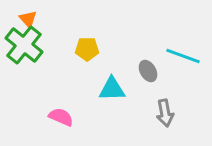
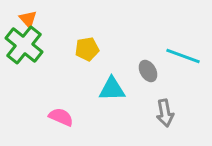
yellow pentagon: rotated 10 degrees counterclockwise
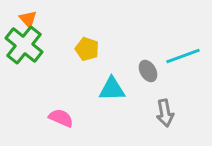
yellow pentagon: rotated 30 degrees clockwise
cyan line: rotated 40 degrees counterclockwise
pink semicircle: moved 1 px down
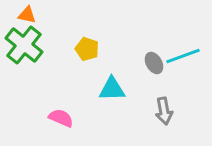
orange triangle: moved 1 px left, 4 px up; rotated 36 degrees counterclockwise
gray ellipse: moved 6 px right, 8 px up
gray arrow: moved 1 px left, 2 px up
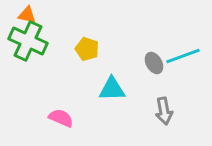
green cross: moved 4 px right, 4 px up; rotated 15 degrees counterclockwise
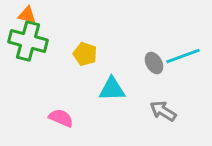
green cross: rotated 9 degrees counterclockwise
yellow pentagon: moved 2 px left, 5 px down
gray arrow: moved 1 px left; rotated 132 degrees clockwise
